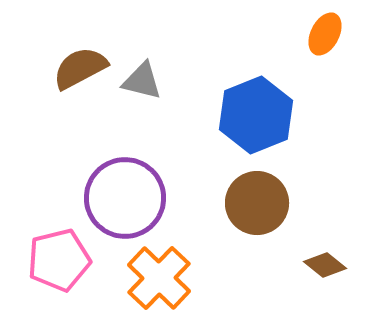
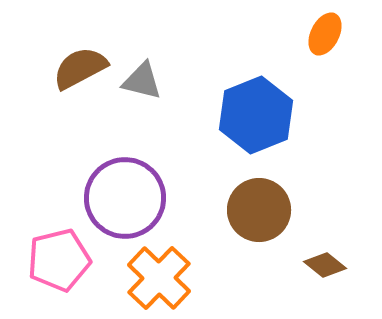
brown circle: moved 2 px right, 7 px down
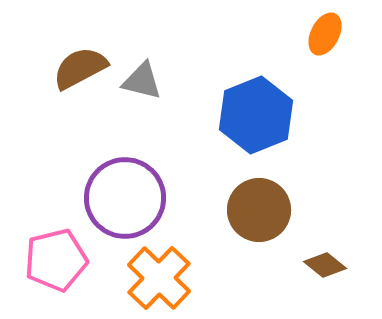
pink pentagon: moved 3 px left
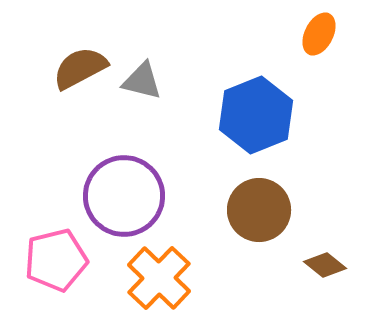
orange ellipse: moved 6 px left
purple circle: moved 1 px left, 2 px up
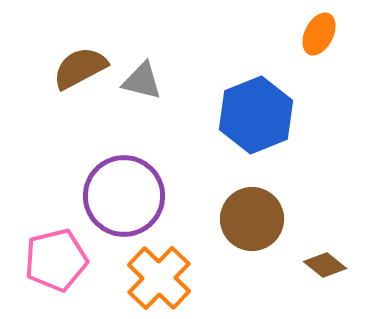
brown circle: moved 7 px left, 9 px down
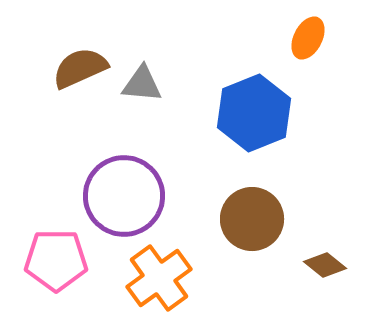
orange ellipse: moved 11 px left, 4 px down
brown semicircle: rotated 4 degrees clockwise
gray triangle: moved 3 px down; rotated 9 degrees counterclockwise
blue hexagon: moved 2 px left, 2 px up
pink pentagon: rotated 14 degrees clockwise
orange cross: rotated 10 degrees clockwise
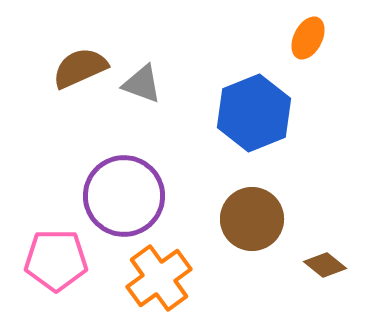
gray triangle: rotated 15 degrees clockwise
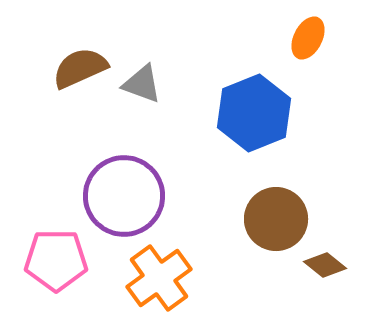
brown circle: moved 24 px right
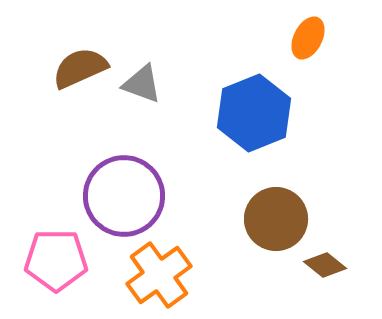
orange cross: moved 3 px up
